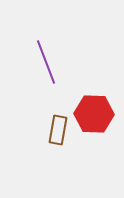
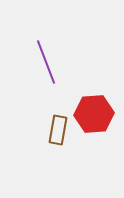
red hexagon: rotated 6 degrees counterclockwise
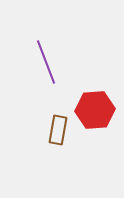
red hexagon: moved 1 px right, 4 px up
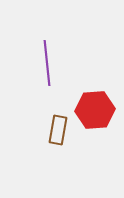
purple line: moved 1 px right, 1 px down; rotated 15 degrees clockwise
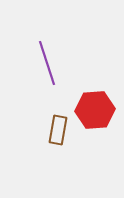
purple line: rotated 12 degrees counterclockwise
